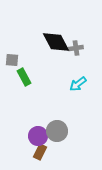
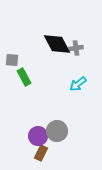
black diamond: moved 1 px right, 2 px down
brown rectangle: moved 1 px right, 1 px down
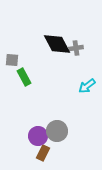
cyan arrow: moved 9 px right, 2 px down
brown rectangle: moved 2 px right
